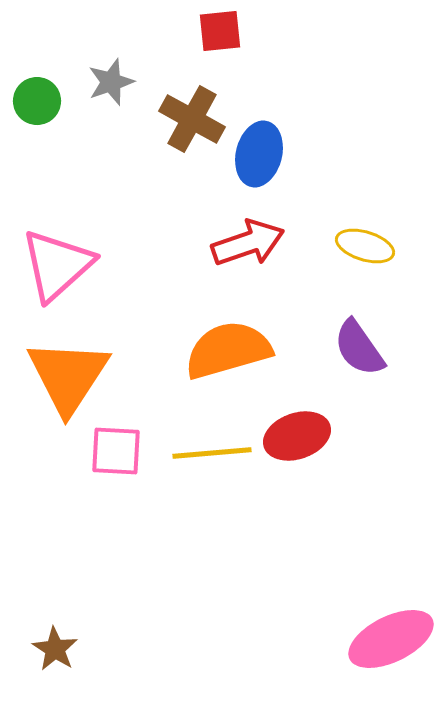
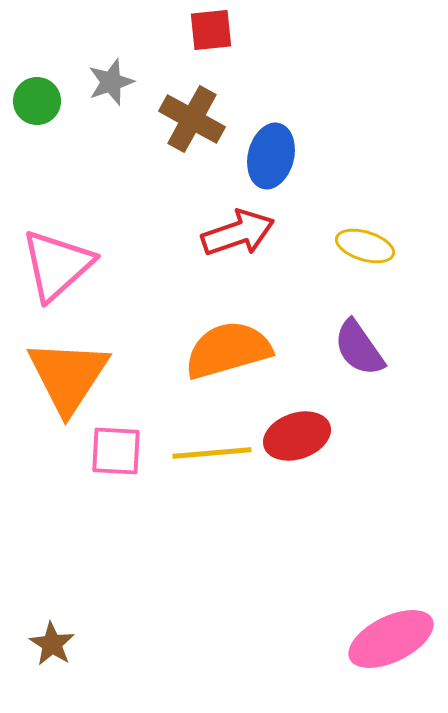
red square: moved 9 px left, 1 px up
blue ellipse: moved 12 px right, 2 px down
red arrow: moved 10 px left, 10 px up
brown star: moved 3 px left, 5 px up
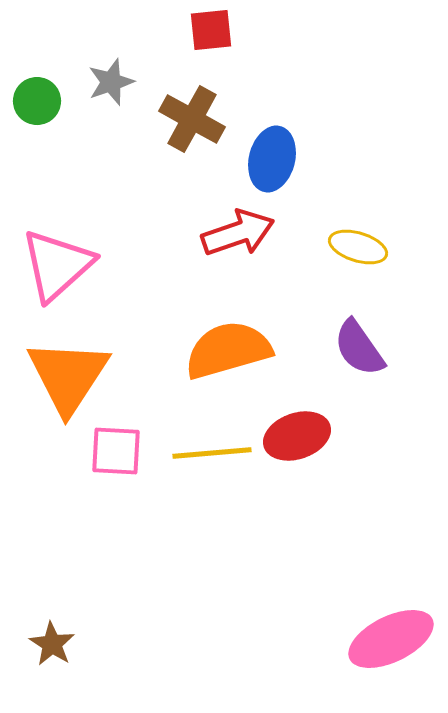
blue ellipse: moved 1 px right, 3 px down
yellow ellipse: moved 7 px left, 1 px down
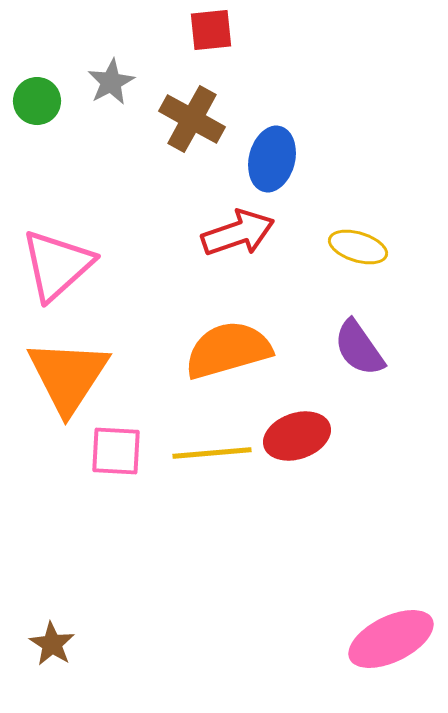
gray star: rotated 9 degrees counterclockwise
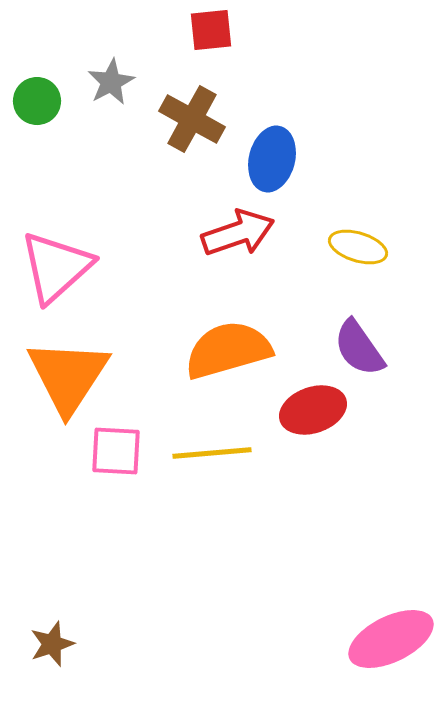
pink triangle: moved 1 px left, 2 px down
red ellipse: moved 16 px right, 26 px up
brown star: rotated 21 degrees clockwise
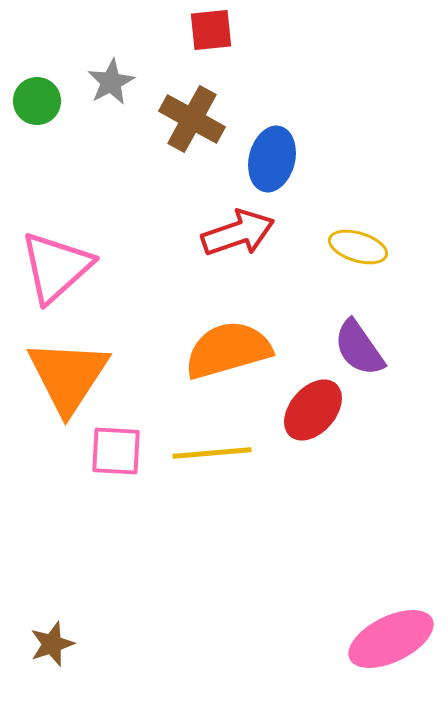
red ellipse: rotated 30 degrees counterclockwise
